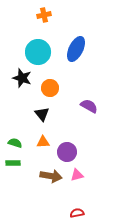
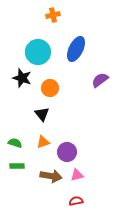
orange cross: moved 9 px right
purple semicircle: moved 11 px right, 26 px up; rotated 66 degrees counterclockwise
orange triangle: rotated 16 degrees counterclockwise
green rectangle: moved 4 px right, 3 px down
red semicircle: moved 1 px left, 12 px up
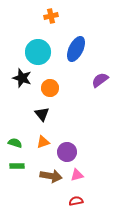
orange cross: moved 2 px left, 1 px down
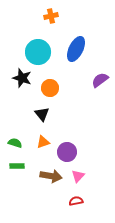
pink triangle: moved 1 px right, 1 px down; rotated 32 degrees counterclockwise
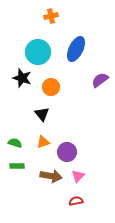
orange circle: moved 1 px right, 1 px up
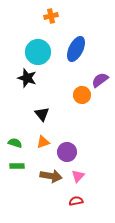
black star: moved 5 px right
orange circle: moved 31 px right, 8 px down
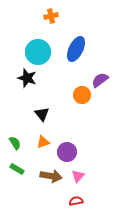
green semicircle: rotated 40 degrees clockwise
green rectangle: moved 3 px down; rotated 32 degrees clockwise
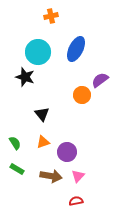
black star: moved 2 px left, 1 px up
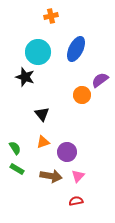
green semicircle: moved 5 px down
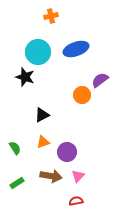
blue ellipse: rotated 45 degrees clockwise
black triangle: moved 1 px down; rotated 42 degrees clockwise
green rectangle: moved 14 px down; rotated 64 degrees counterclockwise
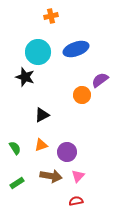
orange triangle: moved 2 px left, 3 px down
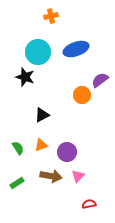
green semicircle: moved 3 px right
red semicircle: moved 13 px right, 3 px down
